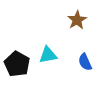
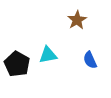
blue semicircle: moved 5 px right, 2 px up
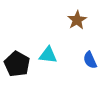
cyan triangle: rotated 18 degrees clockwise
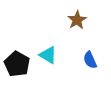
cyan triangle: rotated 24 degrees clockwise
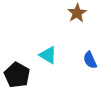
brown star: moved 7 px up
black pentagon: moved 11 px down
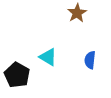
cyan triangle: moved 2 px down
blue semicircle: rotated 30 degrees clockwise
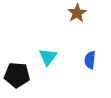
cyan triangle: rotated 36 degrees clockwise
black pentagon: rotated 25 degrees counterclockwise
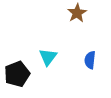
black pentagon: moved 1 px up; rotated 25 degrees counterclockwise
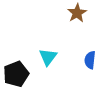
black pentagon: moved 1 px left
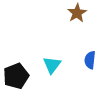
cyan triangle: moved 4 px right, 8 px down
black pentagon: moved 2 px down
